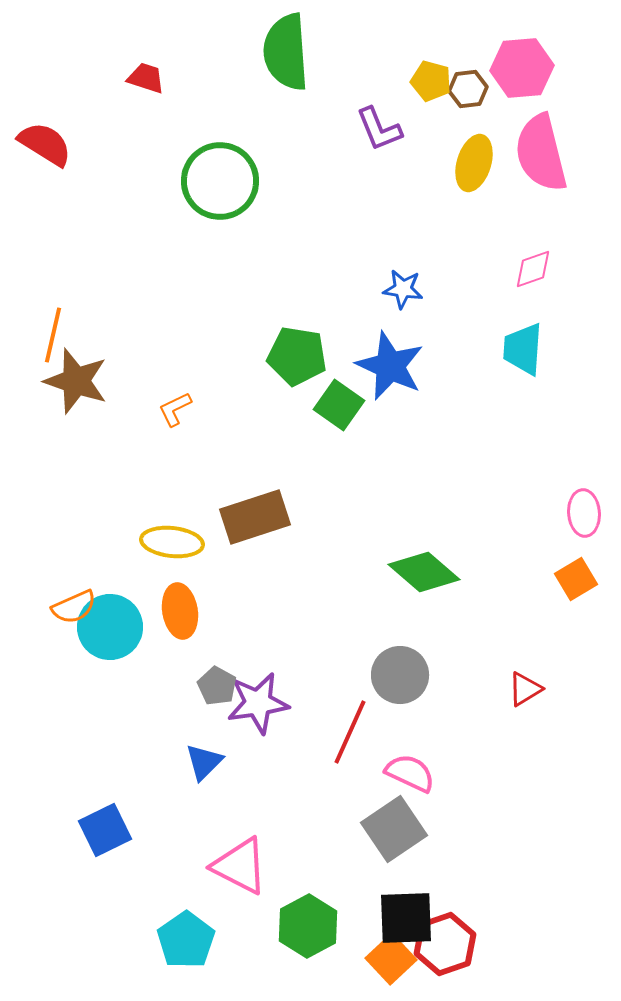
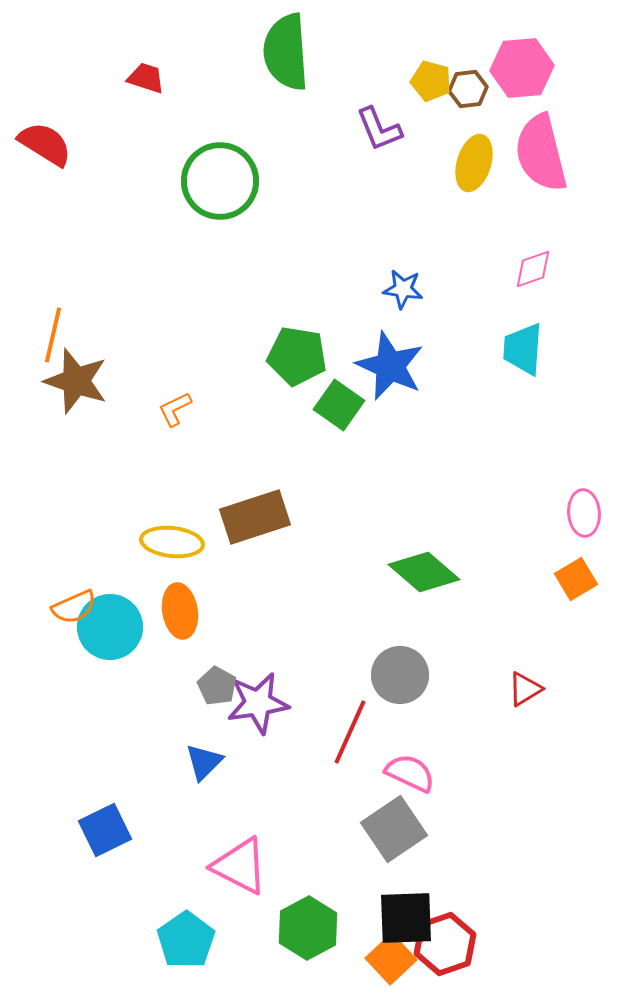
green hexagon at (308, 926): moved 2 px down
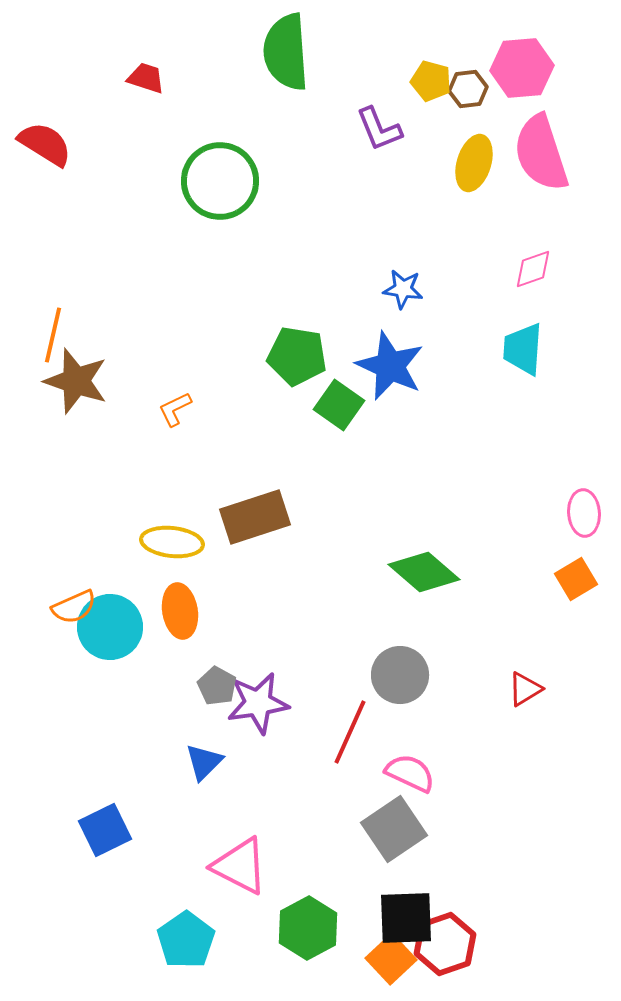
pink semicircle at (541, 153): rotated 4 degrees counterclockwise
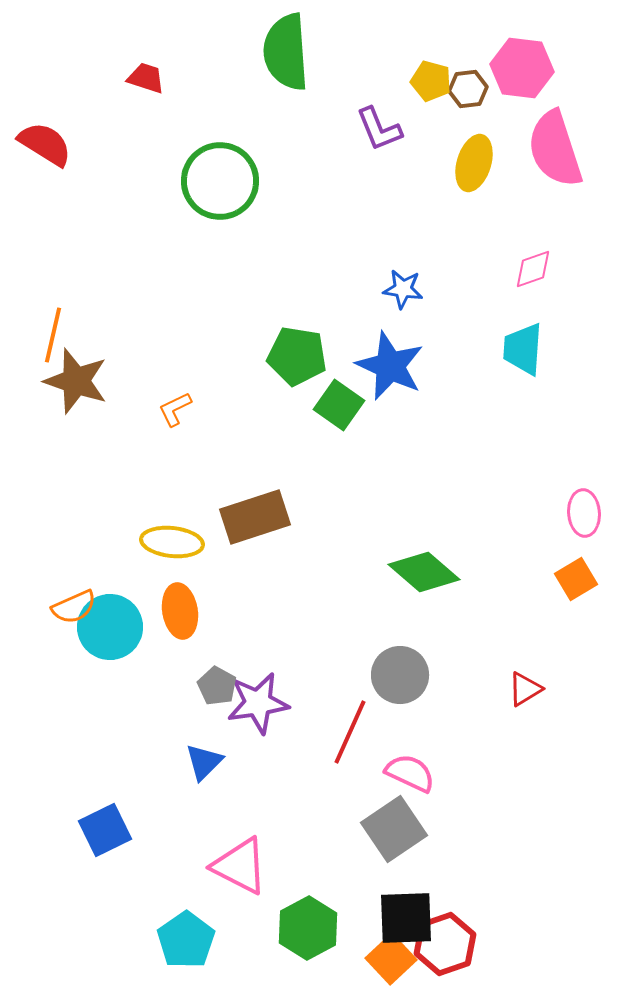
pink hexagon at (522, 68): rotated 12 degrees clockwise
pink semicircle at (541, 153): moved 14 px right, 4 px up
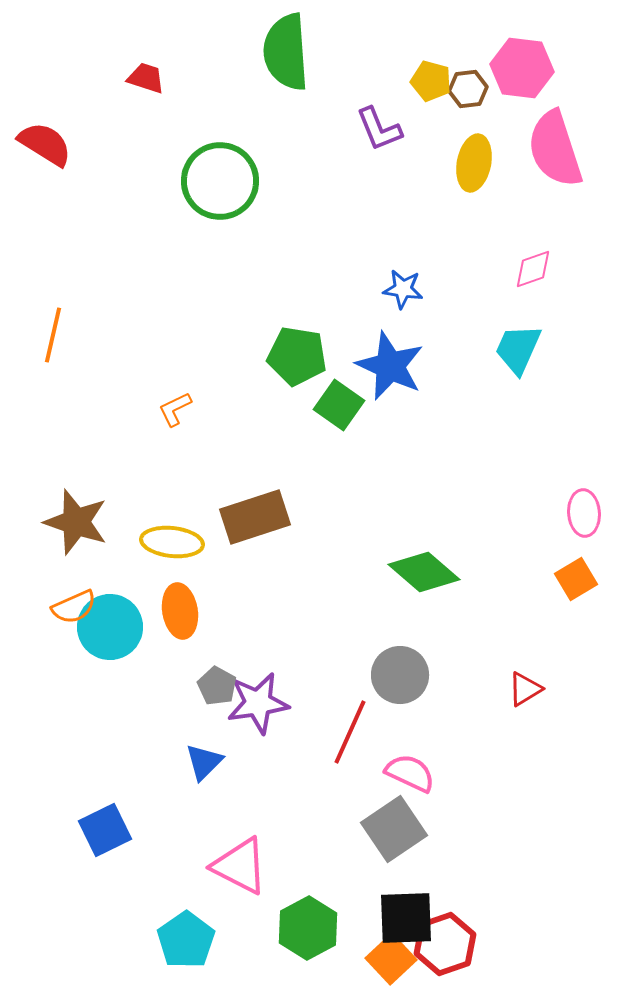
yellow ellipse at (474, 163): rotated 6 degrees counterclockwise
cyan trapezoid at (523, 349): moved 5 px left; rotated 20 degrees clockwise
brown star at (76, 381): moved 141 px down
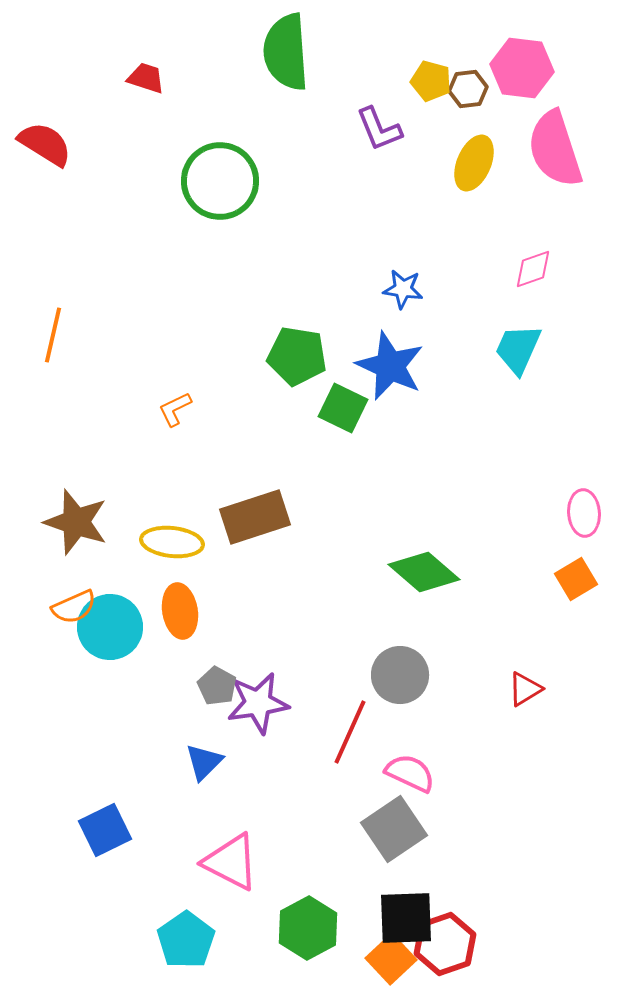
yellow ellipse at (474, 163): rotated 12 degrees clockwise
green square at (339, 405): moved 4 px right, 3 px down; rotated 9 degrees counterclockwise
pink triangle at (240, 866): moved 9 px left, 4 px up
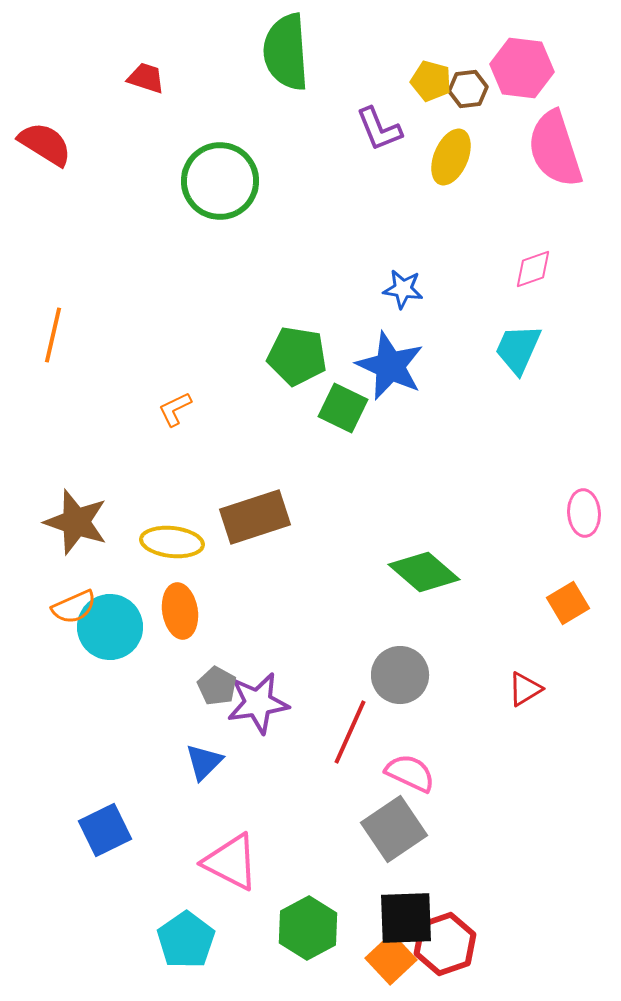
yellow ellipse at (474, 163): moved 23 px left, 6 px up
orange square at (576, 579): moved 8 px left, 24 px down
